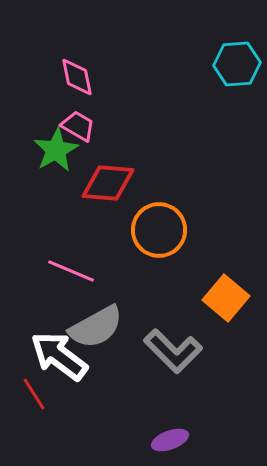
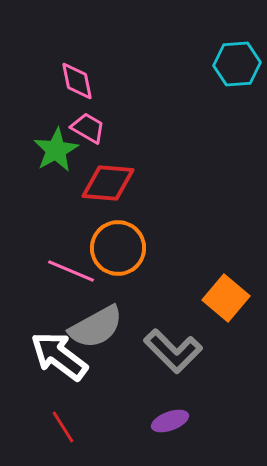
pink diamond: moved 4 px down
pink trapezoid: moved 10 px right, 2 px down
orange circle: moved 41 px left, 18 px down
red line: moved 29 px right, 33 px down
purple ellipse: moved 19 px up
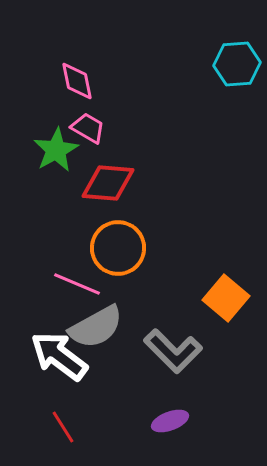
pink line: moved 6 px right, 13 px down
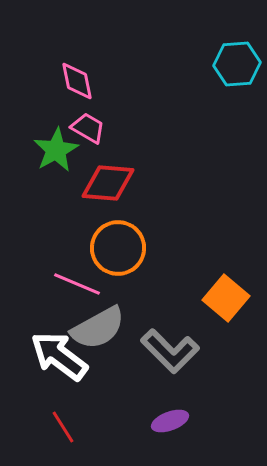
gray semicircle: moved 2 px right, 1 px down
gray L-shape: moved 3 px left
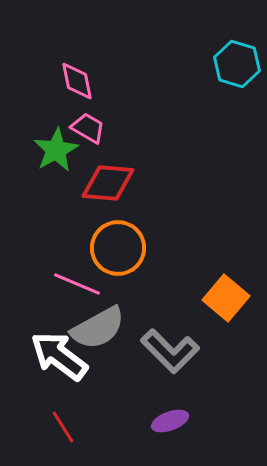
cyan hexagon: rotated 21 degrees clockwise
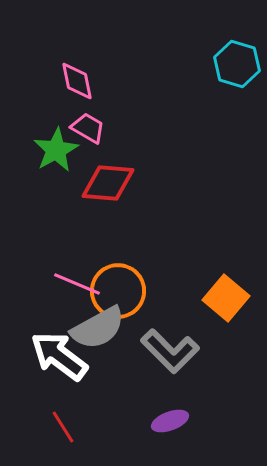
orange circle: moved 43 px down
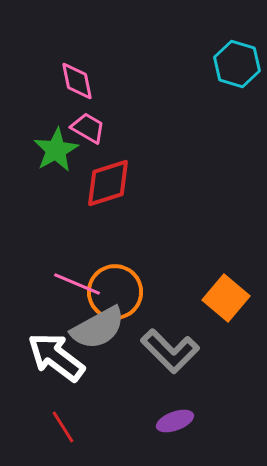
red diamond: rotated 22 degrees counterclockwise
orange circle: moved 3 px left, 1 px down
white arrow: moved 3 px left, 1 px down
purple ellipse: moved 5 px right
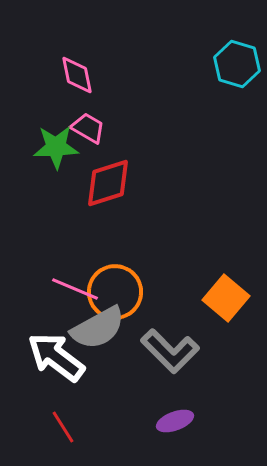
pink diamond: moved 6 px up
green star: moved 3 px up; rotated 27 degrees clockwise
pink line: moved 2 px left, 5 px down
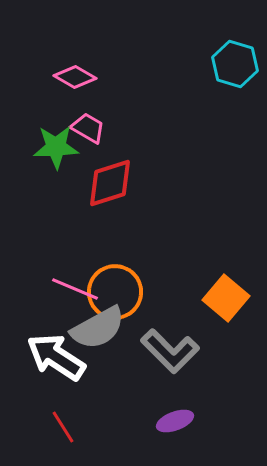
cyan hexagon: moved 2 px left
pink diamond: moved 2 px left, 2 px down; rotated 48 degrees counterclockwise
red diamond: moved 2 px right
white arrow: rotated 4 degrees counterclockwise
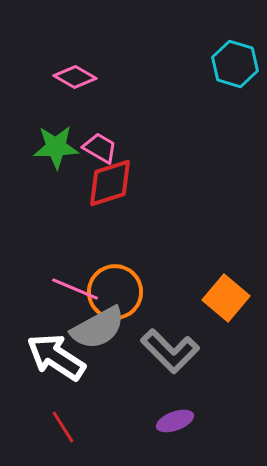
pink trapezoid: moved 12 px right, 20 px down
